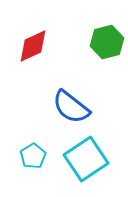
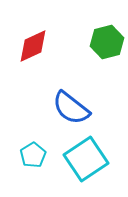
blue semicircle: moved 1 px down
cyan pentagon: moved 1 px up
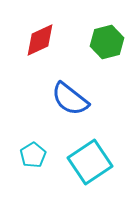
red diamond: moved 7 px right, 6 px up
blue semicircle: moved 1 px left, 9 px up
cyan square: moved 4 px right, 3 px down
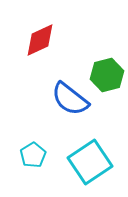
green hexagon: moved 33 px down
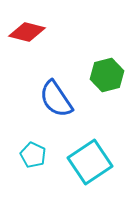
red diamond: moved 13 px left, 8 px up; rotated 39 degrees clockwise
blue semicircle: moved 14 px left; rotated 18 degrees clockwise
cyan pentagon: rotated 15 degrees counterclockwise
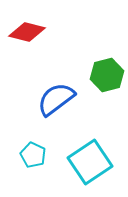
blue semicircle: rotated 87 degrees clockwise
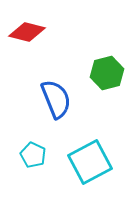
green hexagon: moved 2 px up
blue semicircle: rotated 105 degrees clockwise
cyan square: rotated 6 degrees clockwise
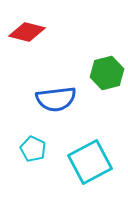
blue semicircle: rotated 105 degrees clockwise
cyan pentagon: moved 6 px up
